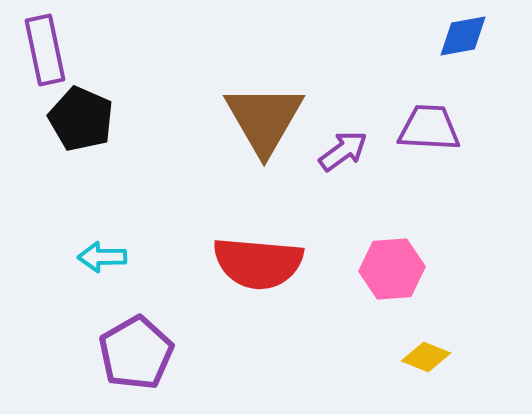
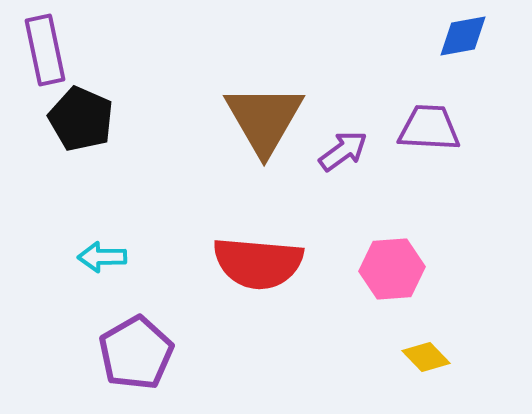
yellow diamond: rotated 24 degrees clockwise
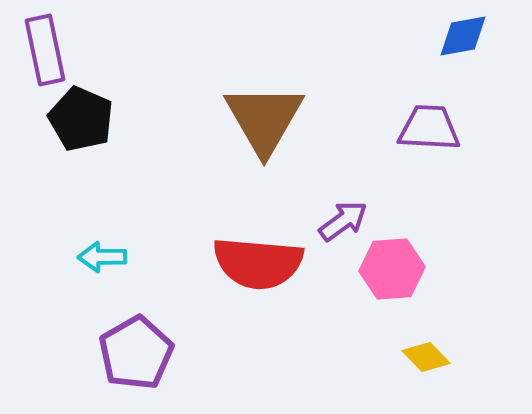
purple arrow: moved 70 px down
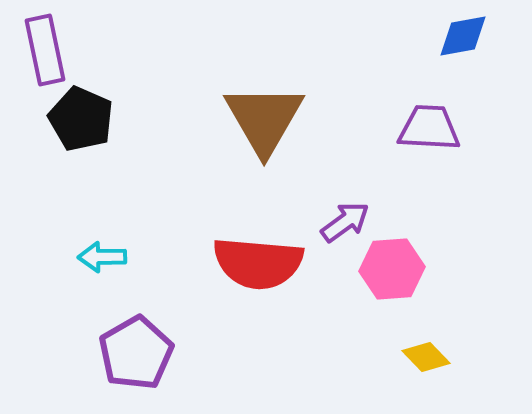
purple arrow: moved 2 px right, 1 px down
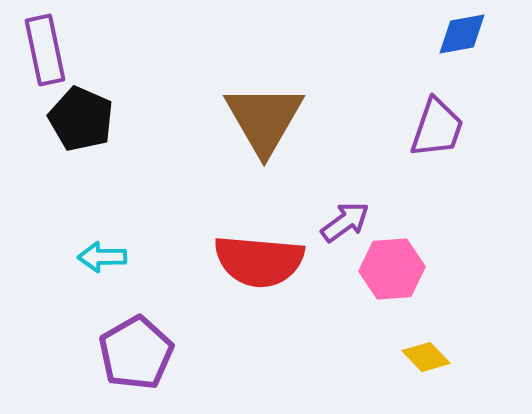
blue diamond: moved 1 px left, 2 px up
purple trapezoid: moved 8 px right; rotated 106 degrees clockwise
red semicircle: moved 1 px right, 2 px up
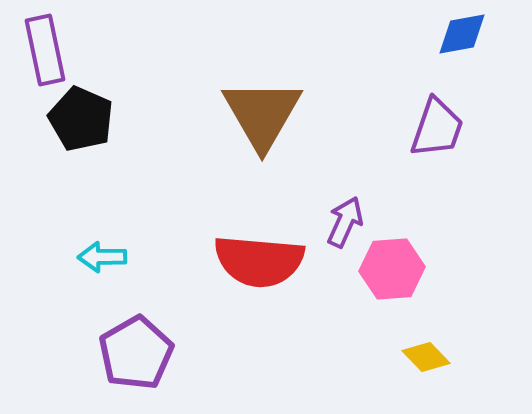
brown triangle: moved 2 px left, 5 px up
purple arrow: rotated 30 degrees counterclockwise
